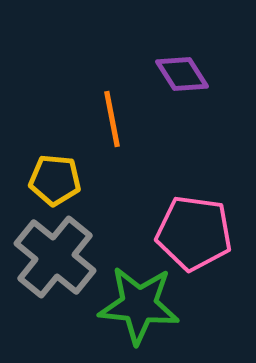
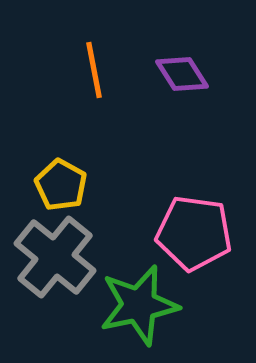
orange line: moved 18 px left, 49 px up
yellow pentagon: moved 6 px right, 5 px down; rotated 24 degrees clockwise
green star: rotated 18 degrees counterclockwise
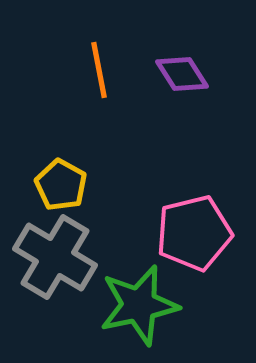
orange line: moved 5 px right
pink pentagon: rotated 22 degrees counterclockwise
gray cross: rotated 8 degrees counterclockwise
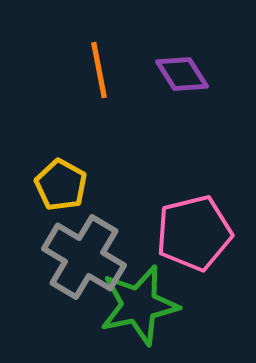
gray cross: moved 29 px right
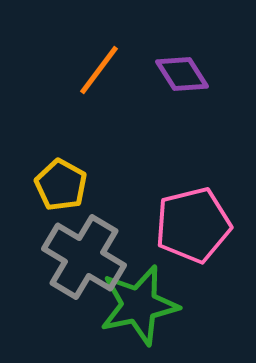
orange line: rotated 48 degrees clockwise
pink pentagon: moved 1 px left, 8 px up
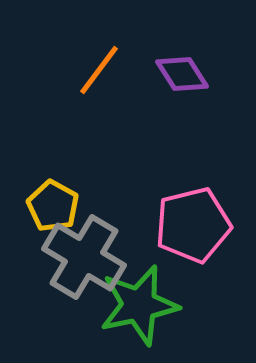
yellow pentagon: moved 8 px left, 21 px down
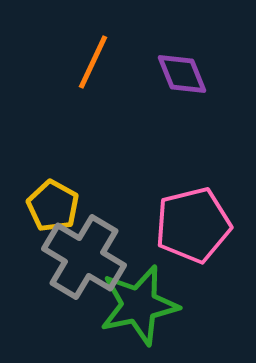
orange line: moved 6 px left, 8 px up; rotated 12 degrees counterclockwise
purple diamond: rotated 10 degrees clockwise
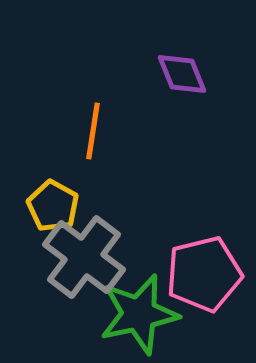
orange line: moved 69 px down; rotated 16 degrees counterclockwise
pink pentagon: moved 11 px right, 49 px down
gray cross: rotated 6 degrees clockwise
green star: moved 9 px down
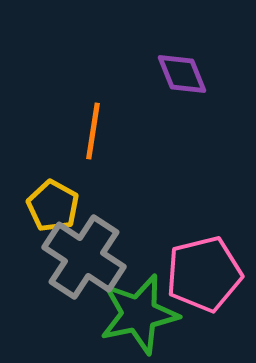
gray cross: rotated 4 degrees counterclockwise
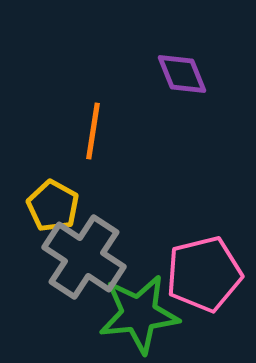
green star: rotated 6 degrees clockwise
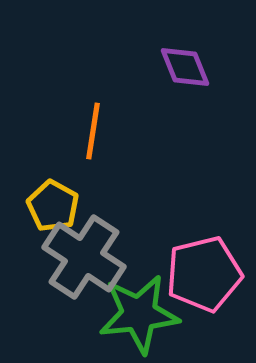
purple diamond: moved 3 px right, 7 px up
